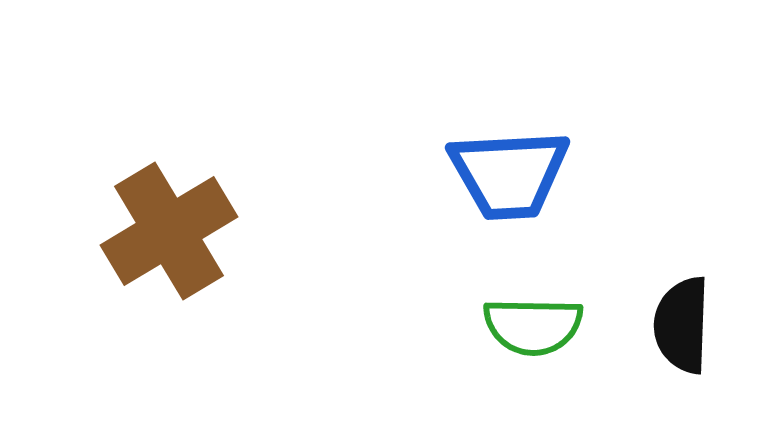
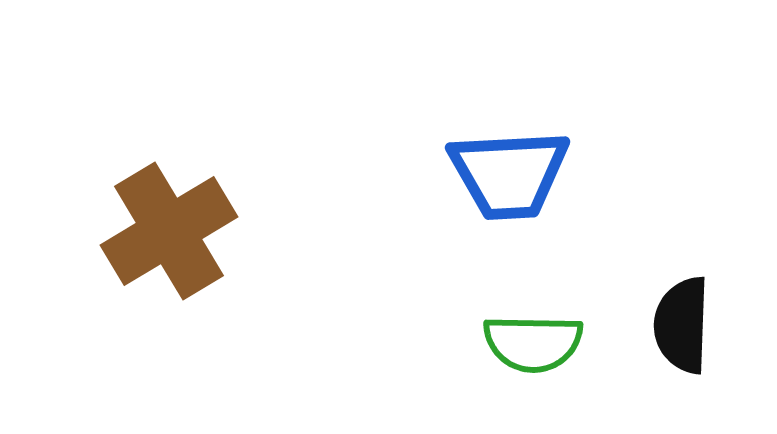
green semicircle: moved 17 px down
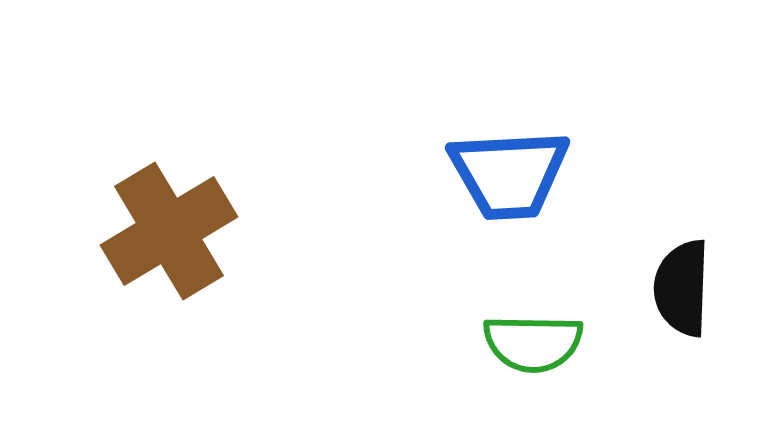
black semicircle: moved 37 px up
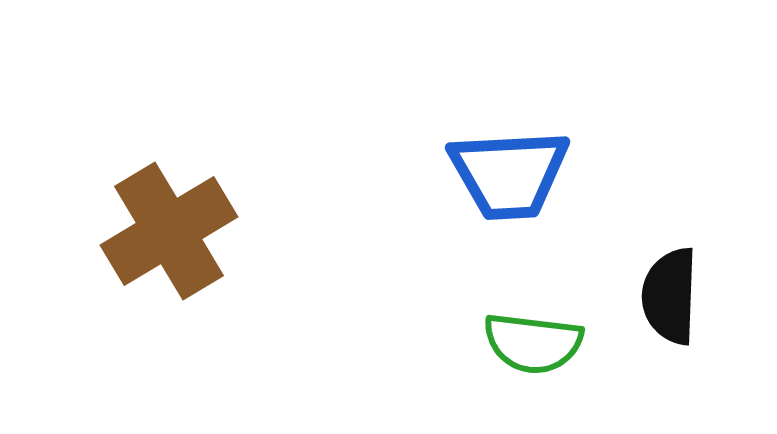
black semicircle: moved 12 px left, 8 px down
green semicircle: rotated 6 degrees clockwise
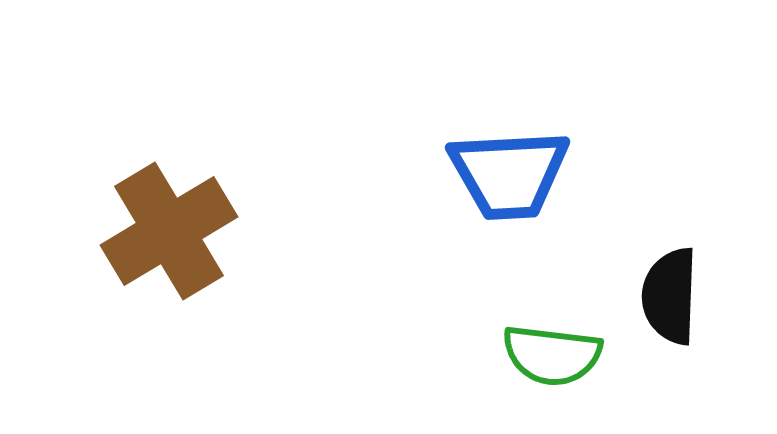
green semicircle: moved 19 px right, 12 px down
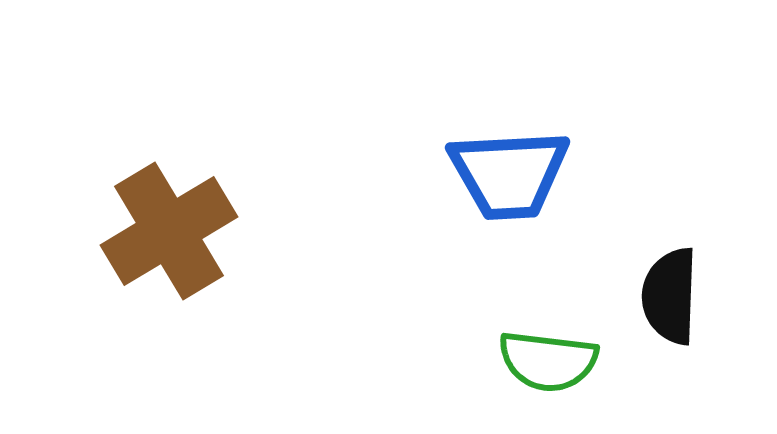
green semicircle: moved 4 px left, 6 px down
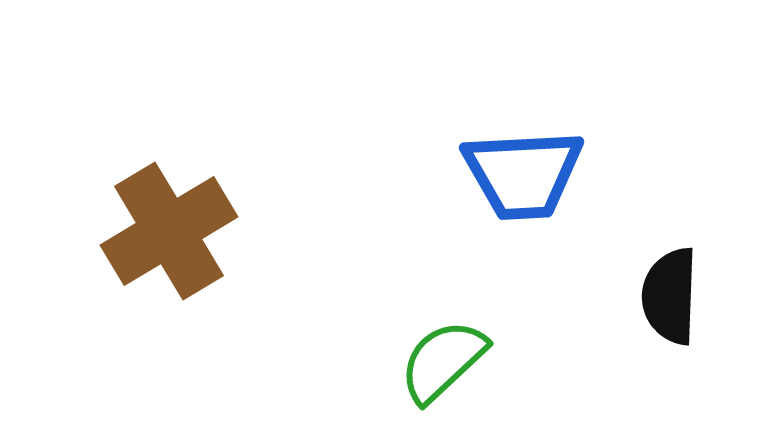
blue trapezoid: moved 14 px right
green semicircle: moved 105 px left; rotated 130 degrees clockwise
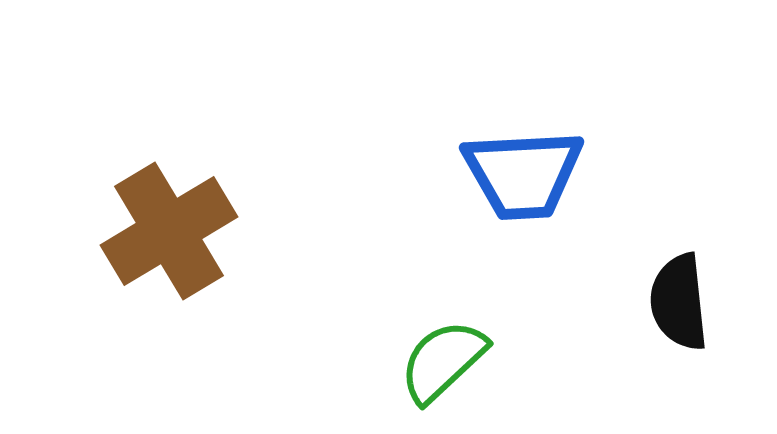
black semicircle: moved 9 px right, 6 px down; rotated 8 degrees counterclockwise
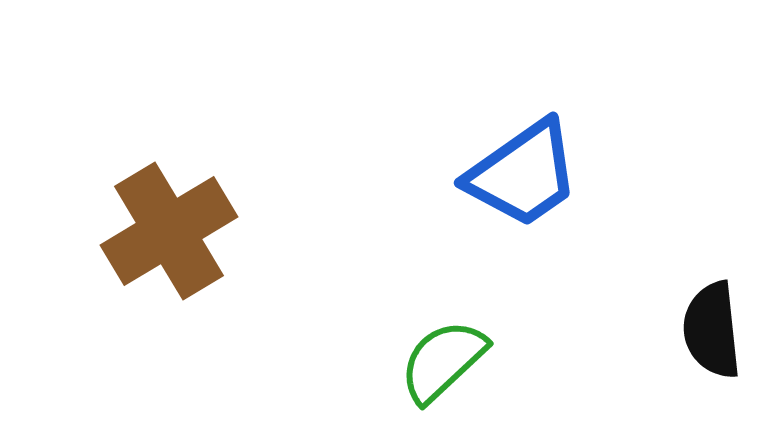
blue trapezoid: rotated 32 degrees counterclockwise
black semicircle: moved 33 px right, 28 px down
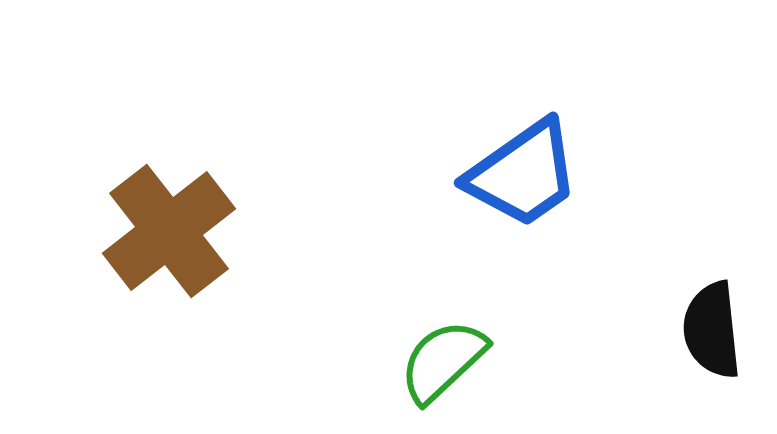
brown cross: rotated 7 degrees counterclockwise
